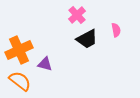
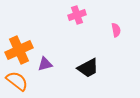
pink cross: rotated 24 degrees clockwise
black trapezoid: moved 1 px right, 29 px down
purple triangle: rotated 28 degrees counterclockwise
orange semicircle: moved 3 px left
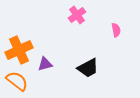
pink cross: rotated 18 degrees counterclockwise
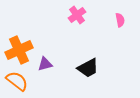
pink semicircle: moved 4 px right, 10 px up
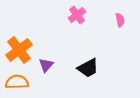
orange cross: rotated 12 degrees counterclockwise
purple triangle: moved 1 px right, 1 px down; rotated 35 degrees counterclockwise
orange semicircle: moved 1 px down; rotated 40 degrees counterclockwise
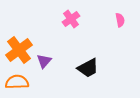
pink cross: moved 6 px left, 4 px down
purple triangle: moved 2 px left, 4 px up
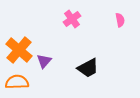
pink cross: moved 1 px right
orange cross: rotated 12 degrees counterclockwise
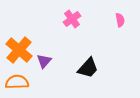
black trapezoid: rotated 20 degrees counterclockwise
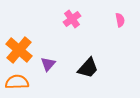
purple triangle: moved 4 px right, 3 px down
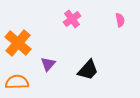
orange cross: moved 1 px left, 7 px up
black trapezoid: moved 2 px down
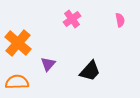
black trapezoid: moved 2 px right, 1 px down
